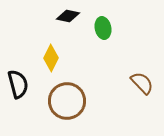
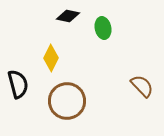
brown semicircle: moved 3 px down
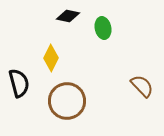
black semicircle: moved 1 px right, 1 px up
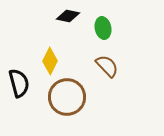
yellow diamond: moved 1 px left, 3 px down
brown semicircle: moved 35 px left, 20 px up
brown circle: moved 4 px up
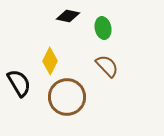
black semicircle: rotated 16 degrees counterclockwise
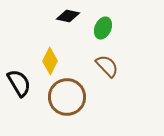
green ellipse: rotated 35 degrees clockwise
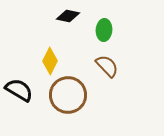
green ellipse: moved 1 px right, 2 px down; rotated 20 degrees counterclockwise
black semicircle: moved 7 px down; rotated 28 degrees counterclockwise
brown circle: moved 1 px right, 2 px up
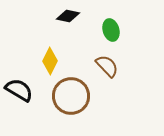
green ellipse: moved 7 px right; rotated 20 degrees counterclockwise
brown circle: moved 3 px right, 1 px down
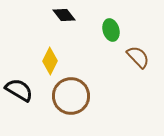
black diamond: moved 4 px left, 1 px up; rotated 40 degrees clockwise
brown semicircle: moved 31 px right, 9 px up
